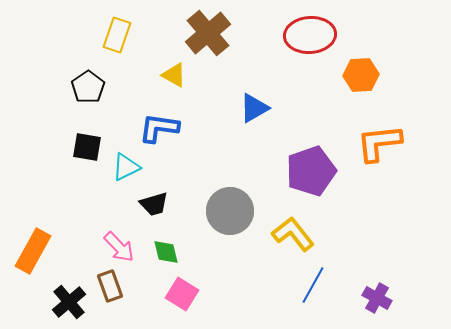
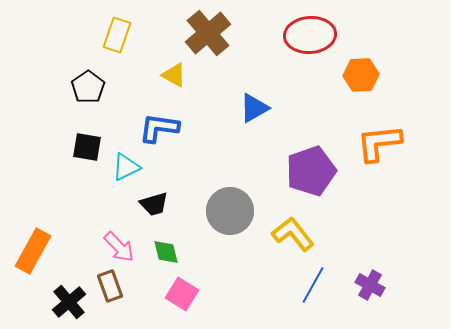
purple cross: moved 7 px left, 13 px up
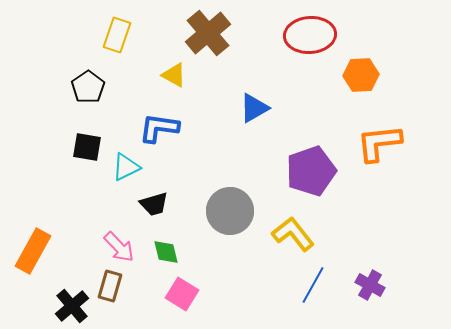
brown rectangle: rotated 36 degrees clockwise
black cross: moved 3 px right, 4 px down
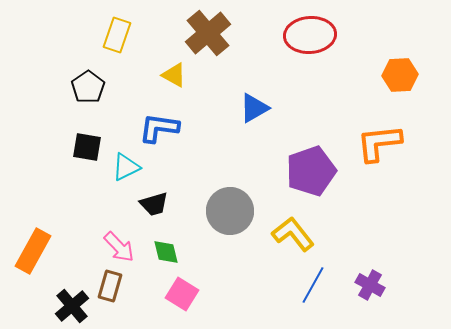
orange hexagon: moved 39 px right
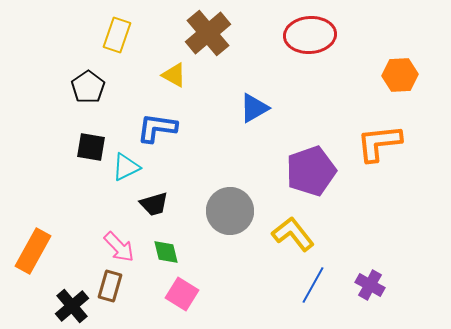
blue L-shape: moved 2 px left
black square: moved 4 px right
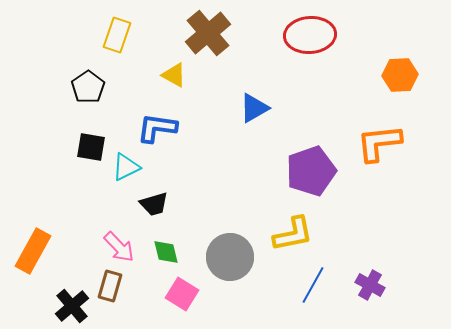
gray circle: moved 46 px down
yellow L-shape: rotated 117 degrees clockwise
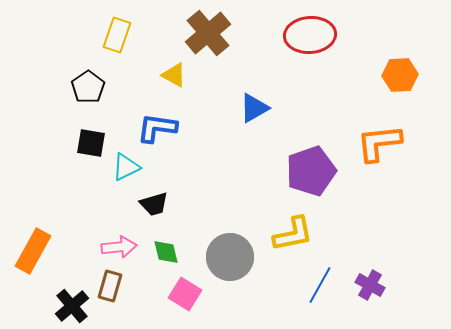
black square: moved 4 px up
pink arrow: rotated 52 degrees counterclockwise
blue line: moved 7 px right
pink square: moved 3 px right
